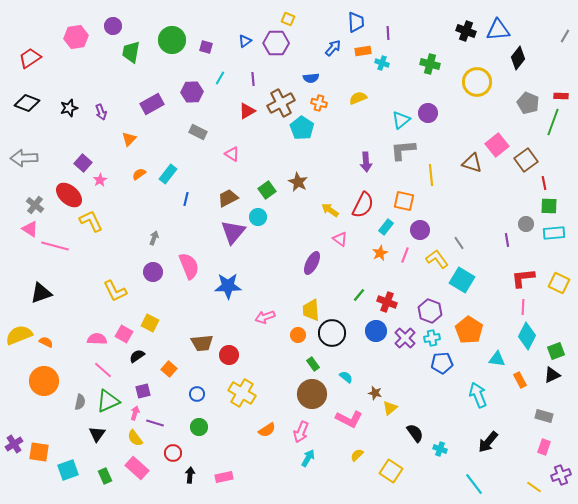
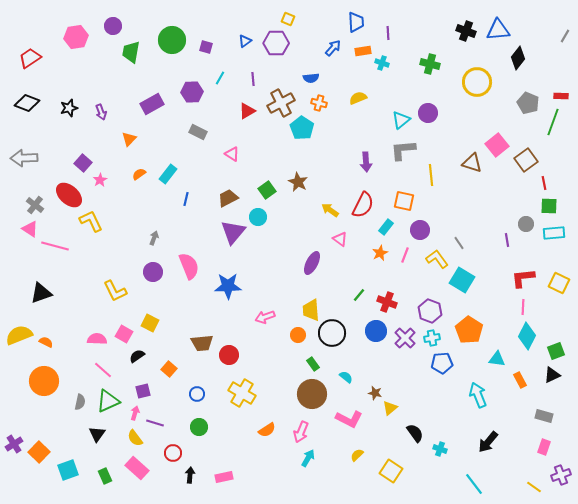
orange square at (39, 452): rotated 35 degrees clockwise
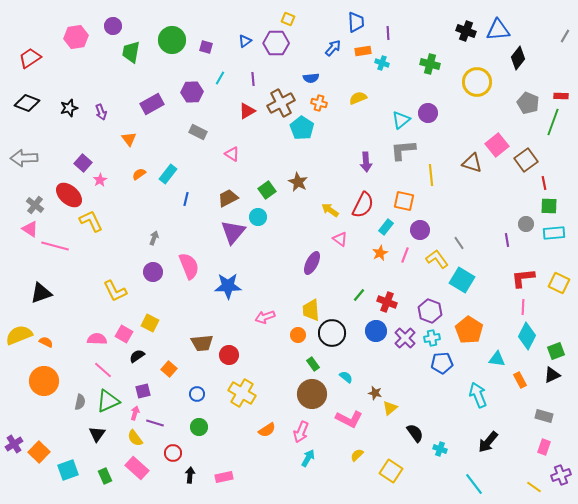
orange triangle at (129, 139): rotated 21 degrees counterclockwise
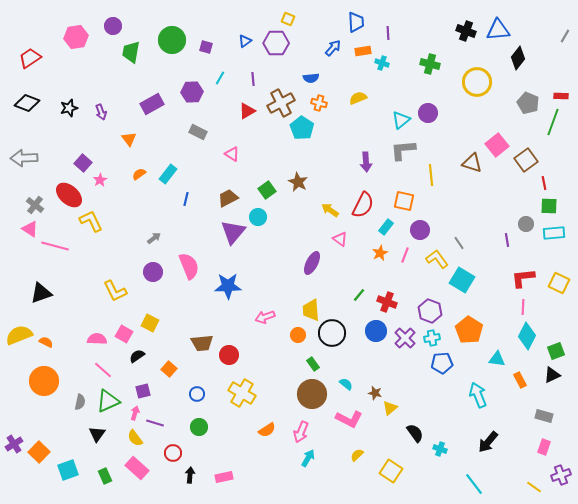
gray arrow at (154, 238): rotated 32 degrees clockwise
cyan semicircle at (346, 377): moved 7 px down
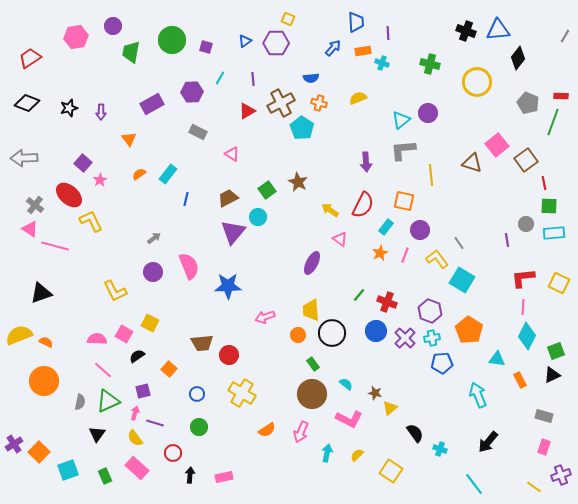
purple arrow at (101, 112): rotated 21 degrees clockwise
cyan arrow at (308, 458): moved 19 px right, 5 px up; rotated 18 degrees counterclockwise
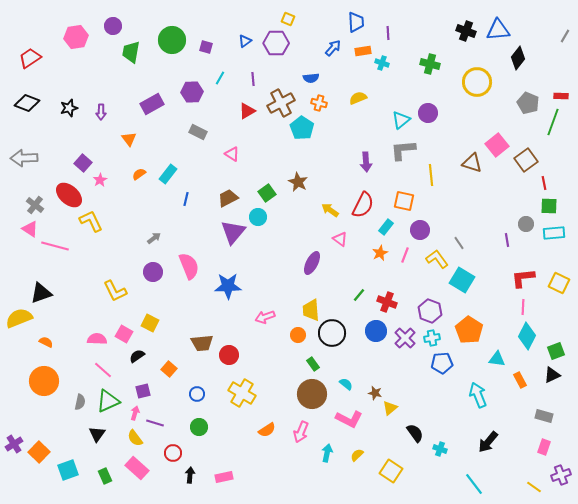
green square at (267, 190): moved 3 px down
yellow semicircle at (19, 335): moved 17 px up
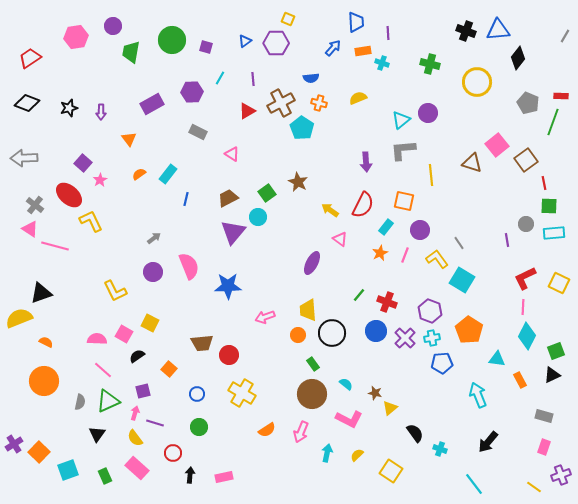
red L-shape at (523, 278): moved 2 px right; rotated 20 degrees counterclockwise
yellow trapezoid at (311, 310): moved 3 px left
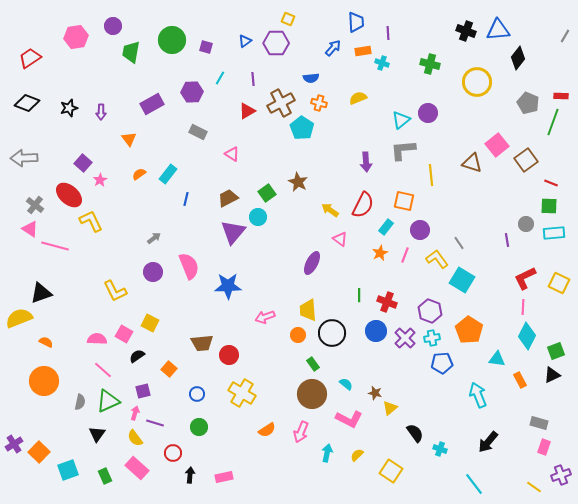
red line at (544, 183): moved 7 px right; rotated 56 degrees counterclockwise
green line at (359, 295): rotated 40 degrees counterclockwise
gray rectangle at (544, 416): moved 5 px left, 7 px down
